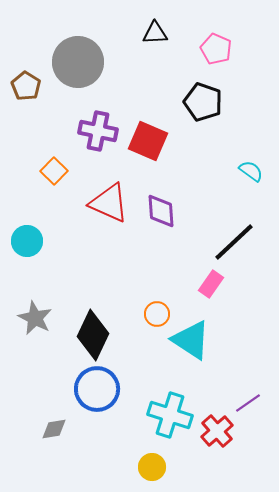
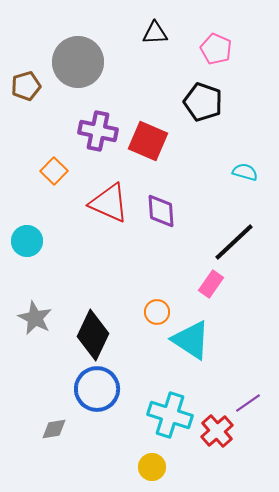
brown pentagon: rotated 24 degrees clockwise
cyan semicircle: moved 6 px left, 1 px down; rotated 20 degrees counterclockwise
orange circle: moved 2 px up
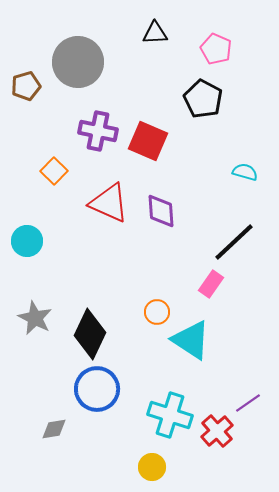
black pentagon: moved 3 px up; rotated 9 degrees clockwise
black diamond: moved 3 px left, 1 px up
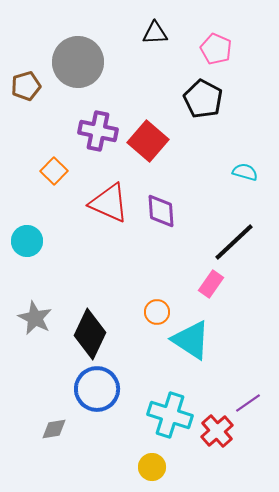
red square: rotated 18 degrees clockwise
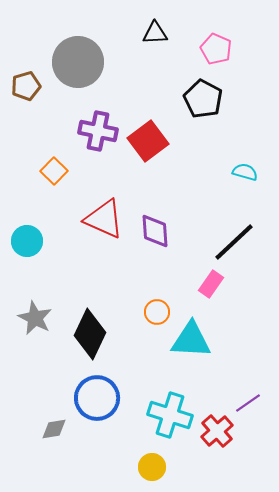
red square: rotated 12 degrees clockwise
red triangle: moved 5 px left, 16 px down
purple diamond: moved 6 px left, 20 px down
cyan triangle: rotated 30 degrees counterclockwise
blue circle: moved 9 px down
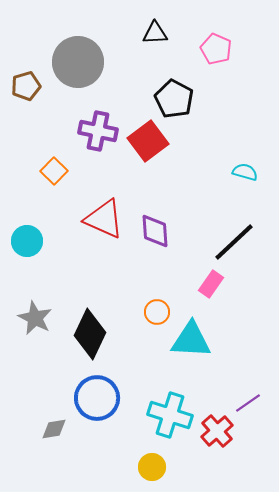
black pentagon: moved 29 px left
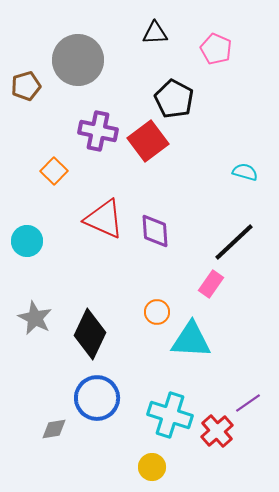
gray circle: moved 2 px up
